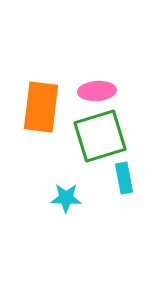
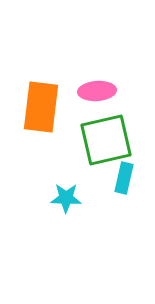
green square: moved 6 px right, 4 px down; rotated 4 degrees clockwise
cyan rectangle: rotated 24 degrees clockwise
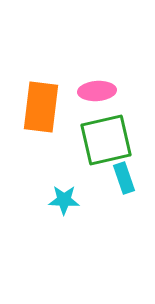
cyan rectangle: rotated 32 degrees counterclockwise
cyan star: moved 2 px left, 2 px down
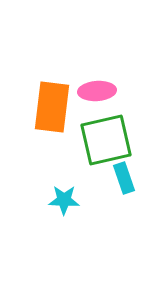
orange rectangle: moved 11 px right
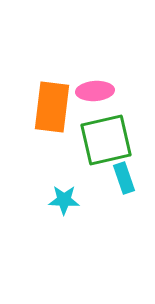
pink ellipse: moved 2 px left
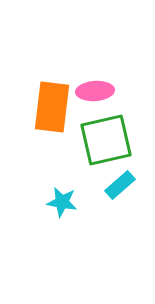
cyan rectangle: moved 4 px left, 7 px down; rotated 68 degrees clockwise
cyan star: moved 2 px left, 2 px down; rotated 8 degrees clockwise
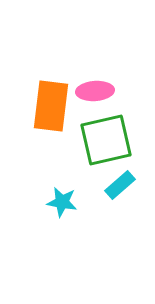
orange rectangle: moved 1 px left, 1 px up
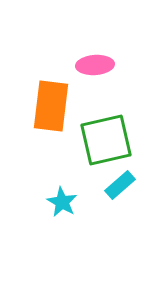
pink ellipse: moved 26 px up
cyan star: rotated 20 degrees clockwise
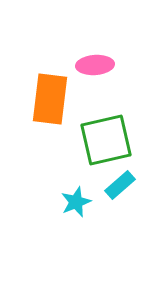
orange rectangle: moved 1 px left, 7 px up
cyan star: moved 14 px right; rotated 20 degrees clockwise
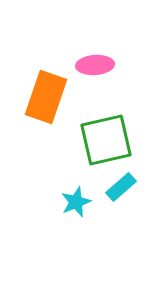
orange rectangle: moved 4 px left, 2 px up; rotated 12 degrees clockwise
cyan rectangle: moved 1 px right, 2 px down
